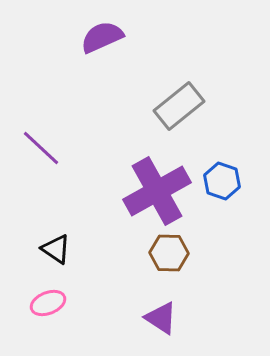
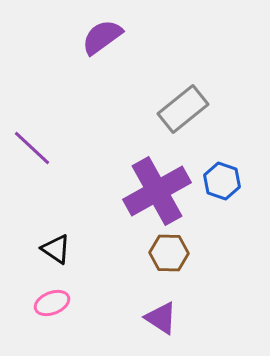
purple semicircle: rotated 12 degrees counterclockwise
gray rectangle: moved 4 px right, 3 px down
purple line: moved 9 px left
pink ellipse: moved 4 px right
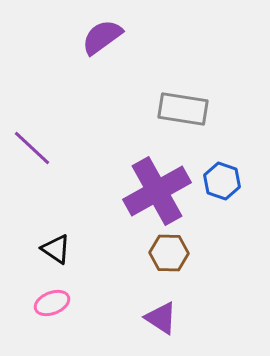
gray rectangle: rotated 48 degrees clockwise
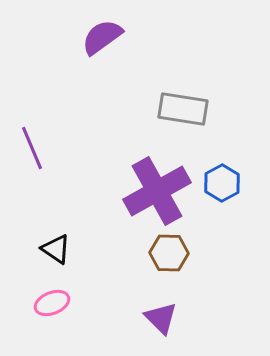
purple line: rotated 24 degrees clockwise
blue hexagon: moved 2 px down; rotated 12 degrees clockwise
purple triangle: rotated 12 degrees clockwise
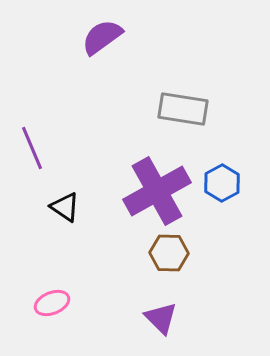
black triangle: moved 9 px right, 42 px up
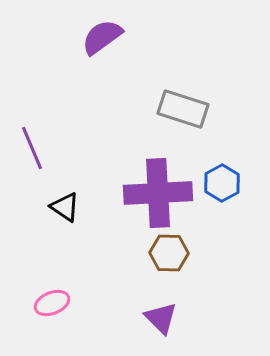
gray rectangle: rotated 9 degrees clockwise
purple cross: moved 1 px right, 2 px down; rotated 26 degrees clockwise
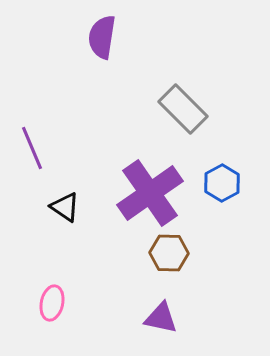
purple semicircle: rotated 45 degrees counterclockwise
gray rectangle: rotated 27 degrees clockwise
purple cross: moved 8 px left; rotated 32 degrees counterclockwise
pink ellipse: rotated 56 degrees counterclockwise
purple triangle: rotated 33 degrees counterclockwise
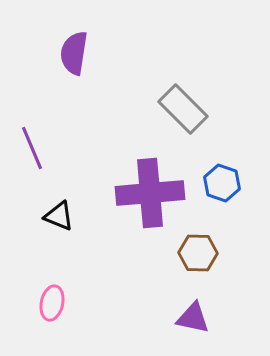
purple semicircle: moved 28 px left, 16 px down
blue hexagon: rotated 12 degrees counterclockwise
purple cross: rotated 30 degrees clockwise
black triangle: moved 6 px left, 9 px down; rotated 12 degrees counterclockwise
brown hexagon: moved 29 px right
purple triangle: moved 32 px right
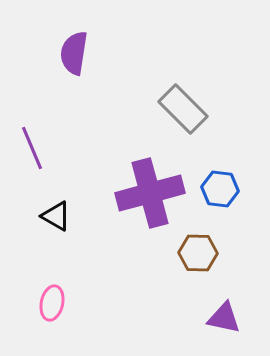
blue hexagon: moved 2 px left, 6 px down; rotated 12 degrees counterclockwise
purple cross: rotated 10 degrees counterclockwise
black triangle: moved 3 px left; rotated 8 degrees clockwise
purple triangle: moved 31 px right
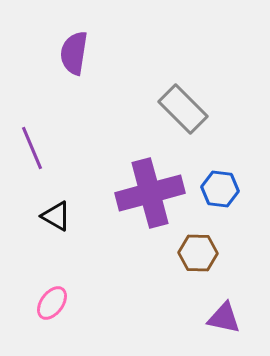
pink ellipse: rotated 24 degrees clockwise
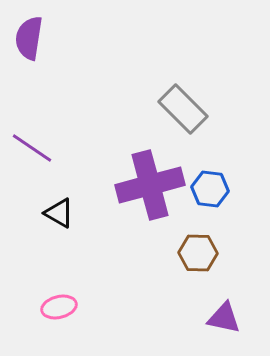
purple semicircle: moved 45 px left, 15 px up
purple line: rotated 33 degrees counterclockwise
blue hexagon: moved 10 px left
purple cross: moved 8 px up
black triangle: moved 3 px right, 3 px up
pink ellipse: moved 7 px right, 4 px down; rotated 40 degrees clockwise
